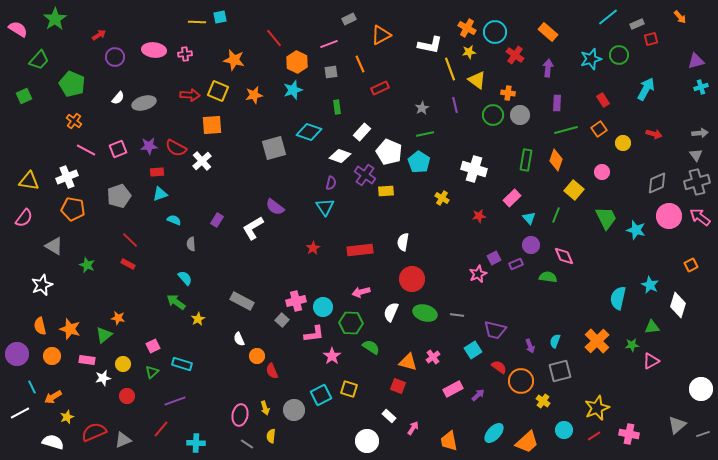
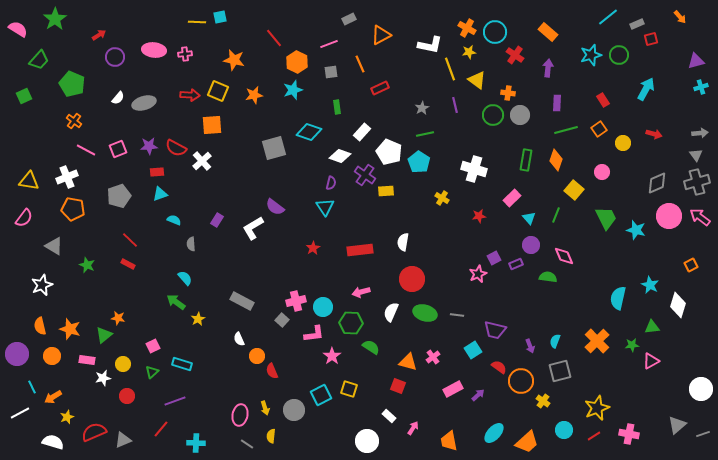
cyan star at (591, 59): moved 4 px up
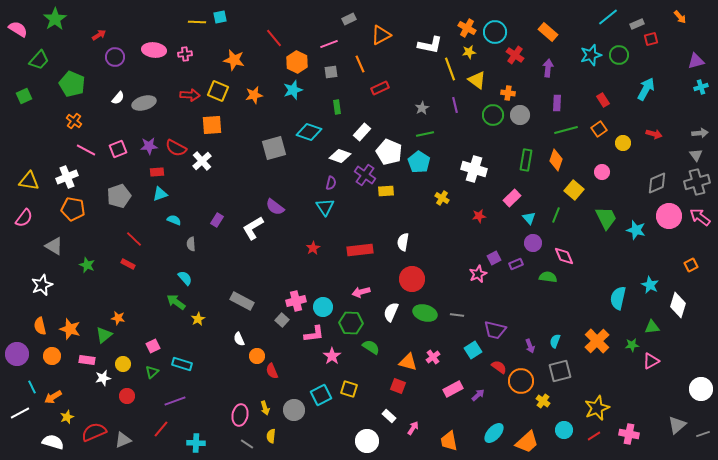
red line at (130, 240): moved 4 px right, 1 px up
purple circle at (531, 245): moved 2 px right, 2 px up
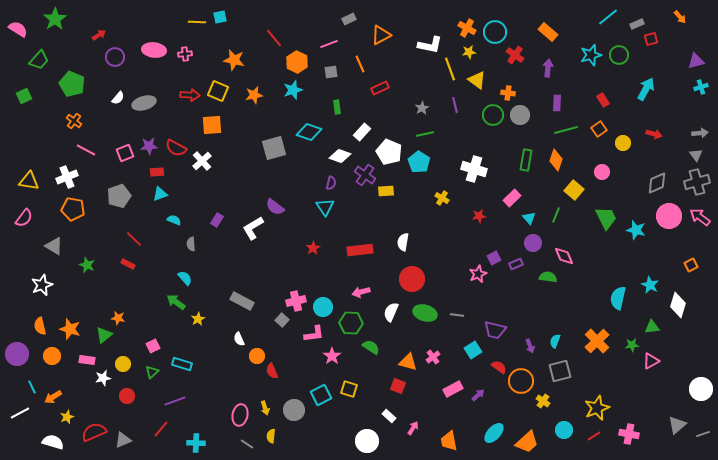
pink square at (118, 149): moved 7 px right, 4 px down
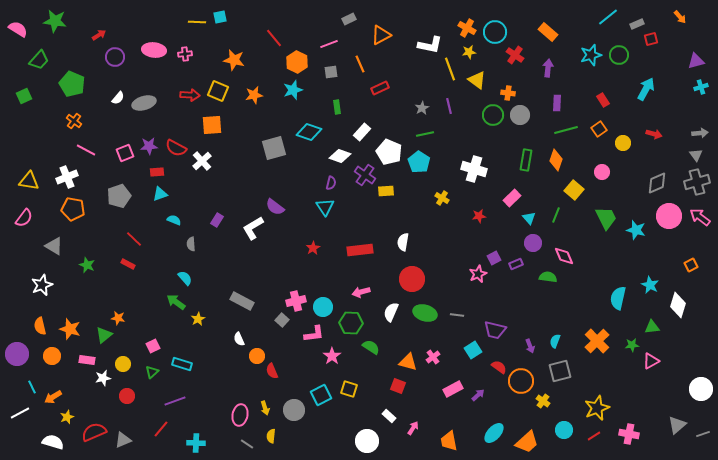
green star at (55, 19): moved 2 px down; rotated 30 degrees counterclockwise
purple line at (455, 105): moved 6 px left, 1 px down
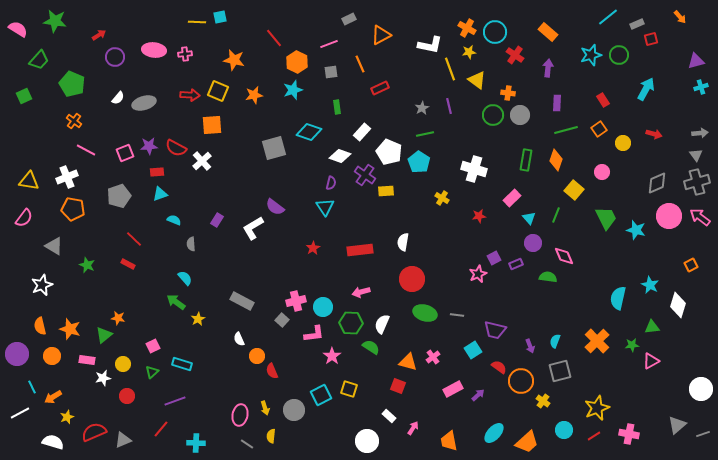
white semicircle at (391, 312): moved 9 px left, 12 px down
